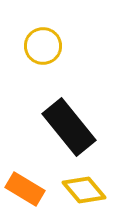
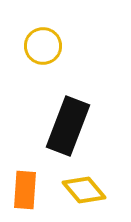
black rectangle: moved 1 px left, 1 px up; rotated 60 degrees clockwise
orange rectangle: moved 1 px down; rotated 63 degrees clockwise
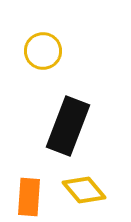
yellow circle: moved 5 px down
orange rectangle: moved 4 px right, 7 px down
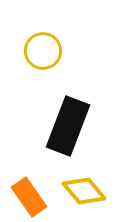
yellow diamond: moved 1 px down
orange rectangle: rotated 39 degrees counterclockwise
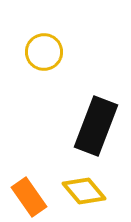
yellow circle: moved 1 px right, 1 px down
black rectangle: moved 28 px right
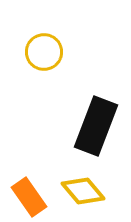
yellow diamond: moved 1 px left
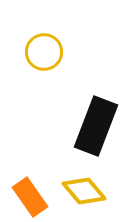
yellow diamond: moved 1 px right
orange rectangle: moved 1 px right
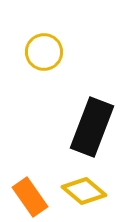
black rectangle: moved 4 px left, 1 px down
yellow diamond: rotated 9 degrees counterclockwise
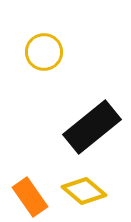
black rectangle: rotated 30 degrees clockwise
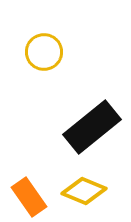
yellow diamond: rotated 18 degrees counterclockwise
orange rectangle: moved 1 px left
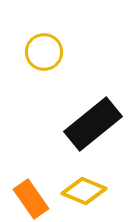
black rectangle: moved 1 px right, 3 px up
orange rectangle: moved 2 px right, 2 px down
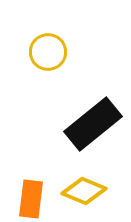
yellow circle: moved 4 px right
orange rectangle: rotated 42 degrees clockwise
